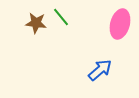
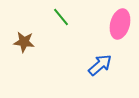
brown star: moved 12 px left, 19 px down
blue arrow: moved 5 px up
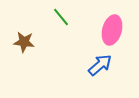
pink ellipse: moved 8 px left, 6 px down
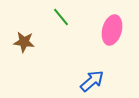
blue arrow: moved 8 px left, 16 px down
